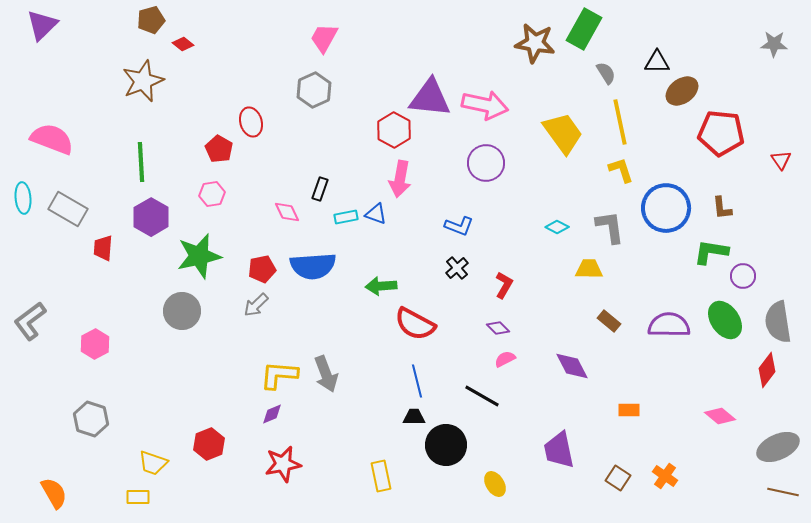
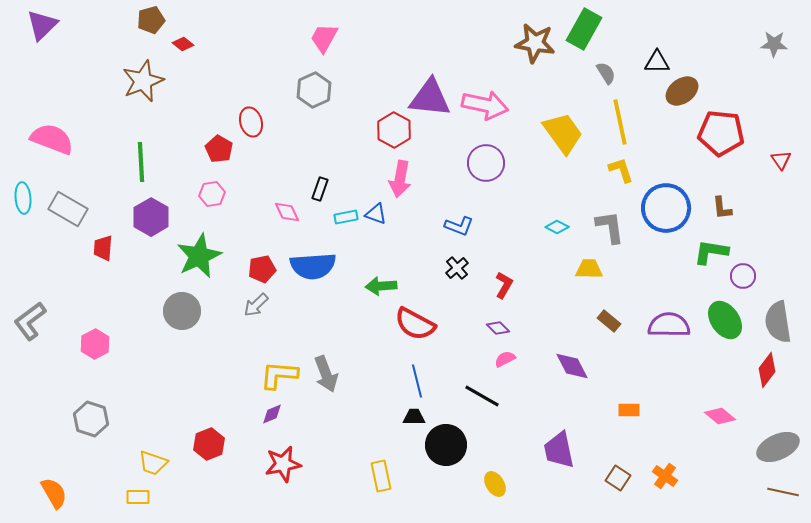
green star at (199, 256): rotated 12 degrees counterclockwise
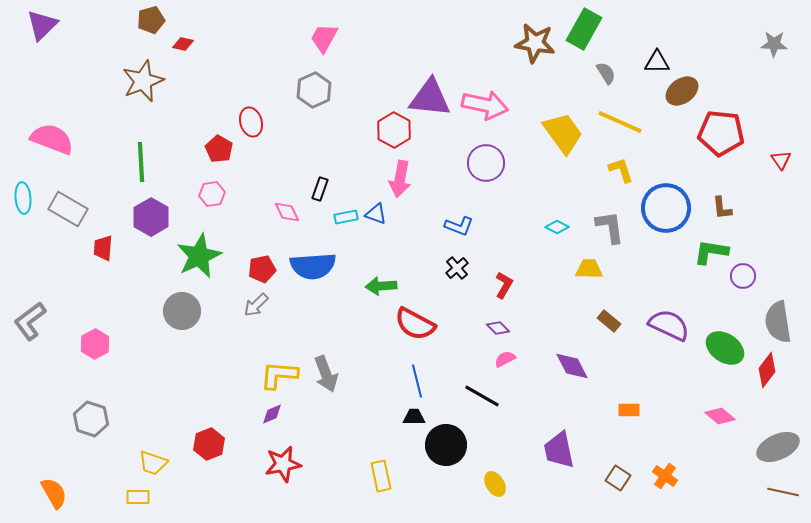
red diamond at (183, 44): rotated 25 degrees counterclockwise
yellow line at (620, 122): rotated 54 degrees counterclockwise
green ellipse at (725, 320): moved 28 px down; rotated 21 degrees counterclockwise
purple semicircle at (669, 325): rotated 24 degrees clockwise
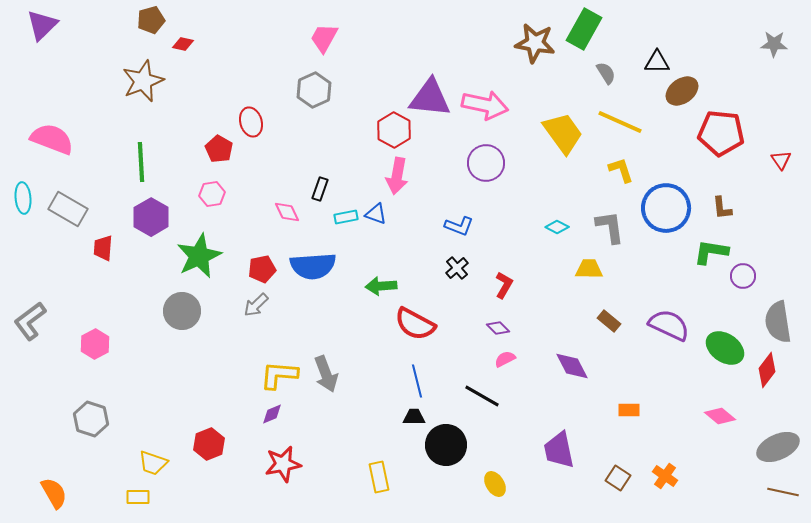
pink arrow at (400, 179): moved 3 px left, 3 px up
yellow rectangle at (381, 476): moved 2 px left, 1 px down
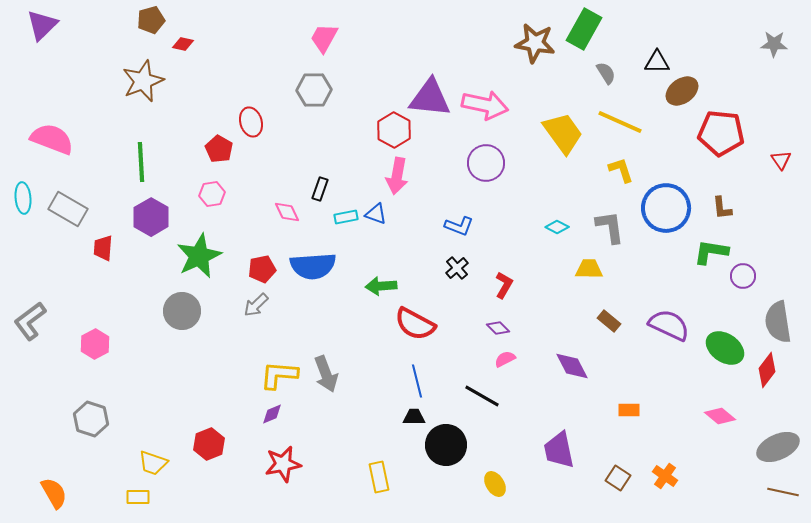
gray hexagon at (314, 90): rotated 24 degrees clockwise
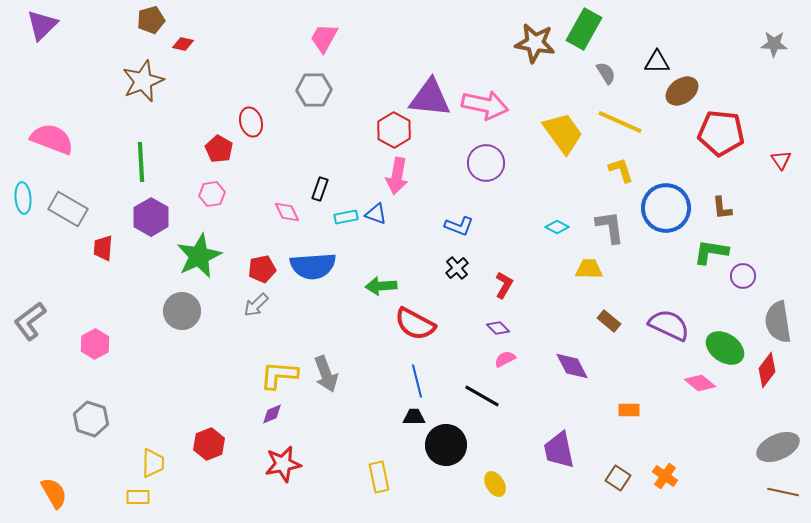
pink diamond at (720, 416): moved 20 px left, 33 px up
yellow trapezoid at (153, 463): rotated 108 degrees counterclockwise
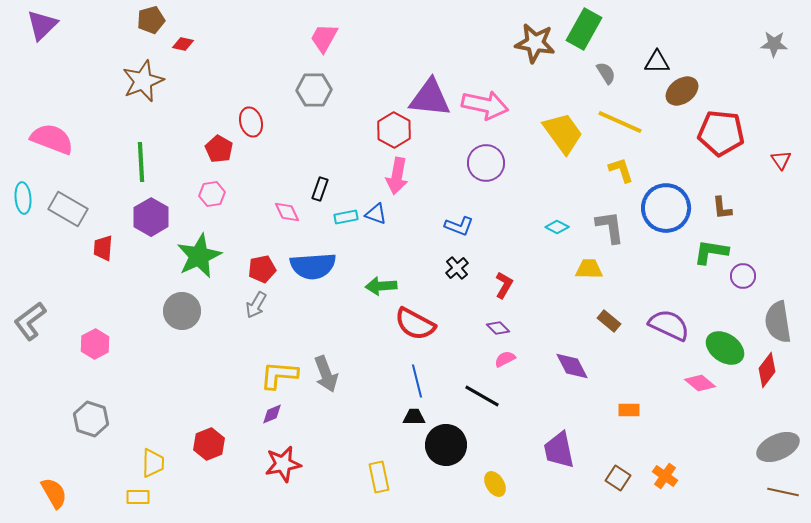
gray arrow at (256, 305): rotated 16 degrees counterclockwise
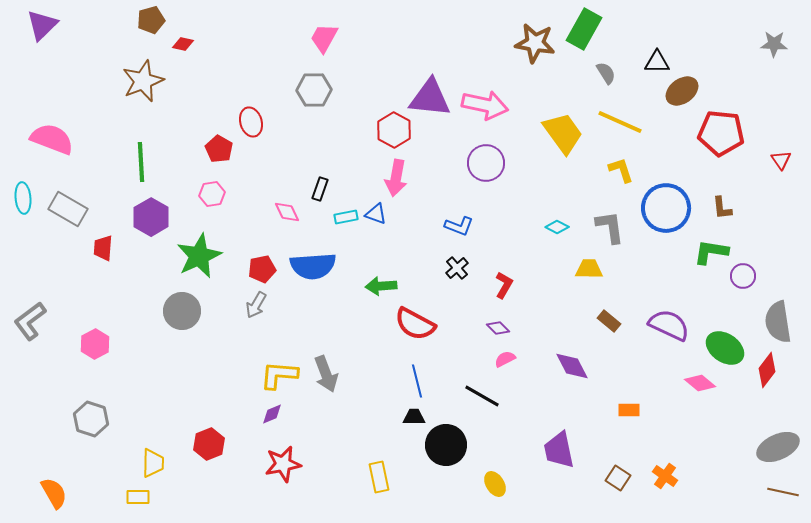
pink arrow at (397, 176): moved 1 px left, 2 px down
